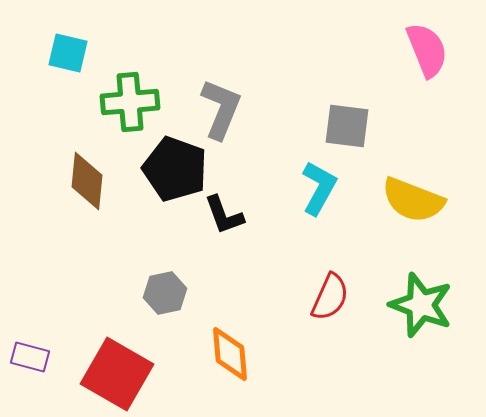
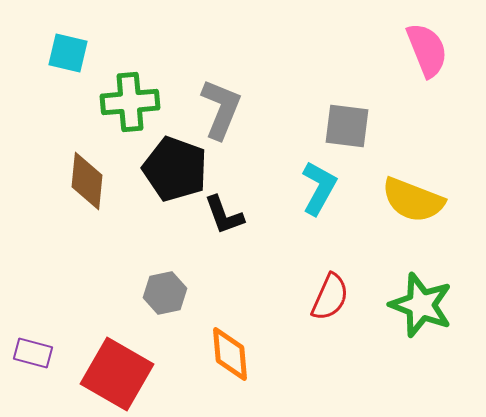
purple rectangle: moved 3 px right, 4 px up
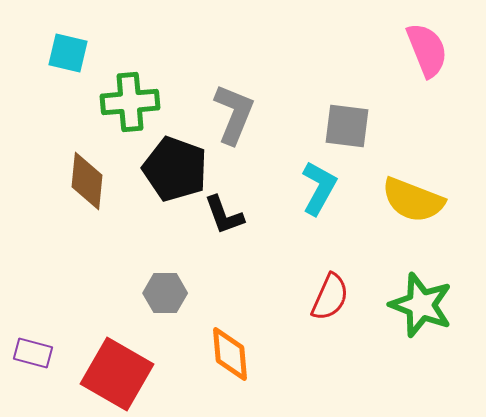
gray L-shape: moved 13 px right, 5 px down
gray hexagon: rotated 12 degrees clockwise
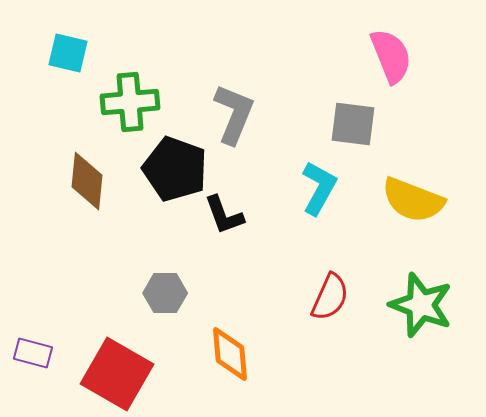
pink semicircle: moved 36 px left, 6 px down
gray square: moved 6 px right, 2 px up
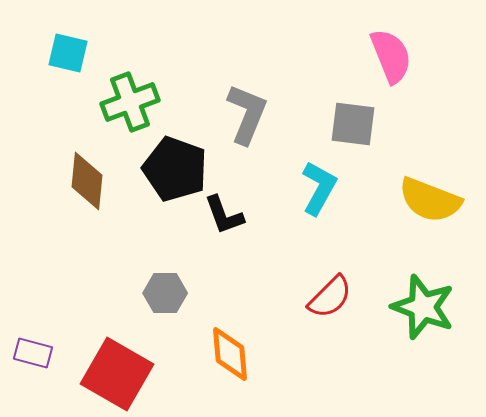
green cross: rotated 16 degrees counterclockwise
gray L-shape: moved 13 px right
yellow semicircle: moved 17 px right
red semicircle: rotated 21 degrees clockwise
green star: moved 2 px right, 2 px down
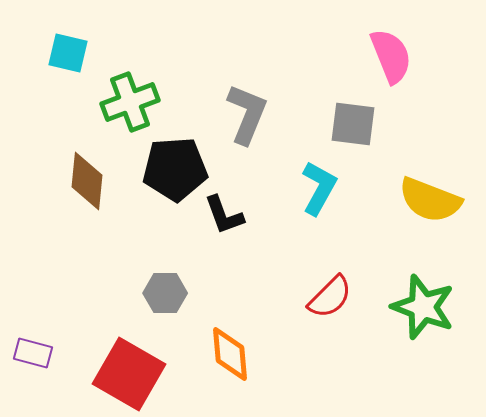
black pentagon: rotated 24 degrees counterclockwise
red square: moved 12 px right
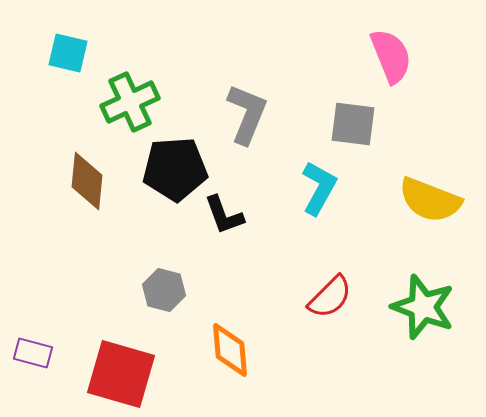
green cross: rotated 4 degrees counterclockwise
gray hexagon: moved 1 px left, 3 px up; rotated 15 degrees clockwise
orange diamond: moved 4 px up
red square: moved 8 px left; rotated 14 degrees counterclockwise
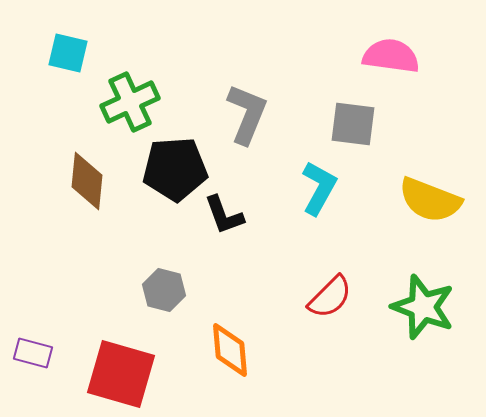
pink semicircle: rotated 60 degrees counterclockwise
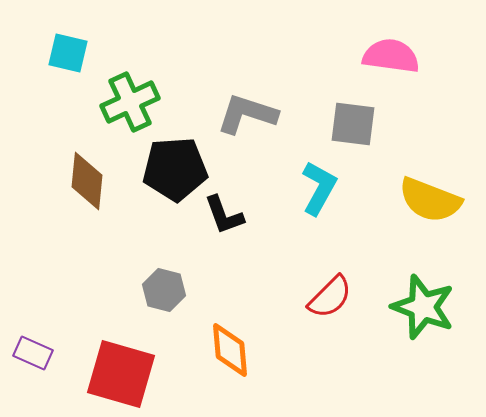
gray L-shape: rotated 94 degrees counterclockwise
purple rectangle: rotated 9 degrees clockwise
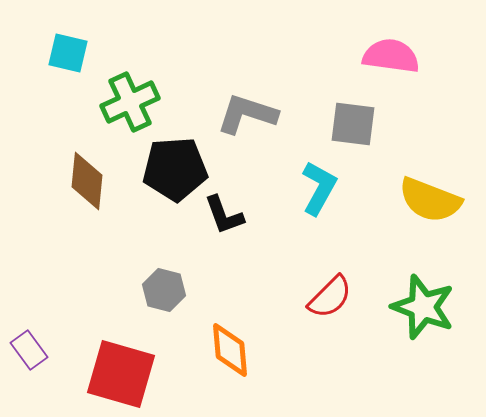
purple rectangle: moved 4 px left, 3 px up; rotated 30 degrees clockwise
